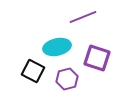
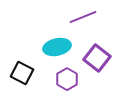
purple square: rotated 20 degrees clockwise
black square: moved 11 px left, 2 px down
purple hexagon: rotated 15 degrees counterclockwise
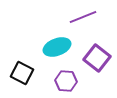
cyan ellipse: rotated 8 degrees counterclockwise
purple hexagon: moved 1 px left, 2 px down; rotated 25 degrees counterclockwise
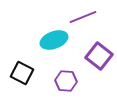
cyan ellipse: moved 3 px left, 7 px up
purple square: moved 2 px right, 2 px up
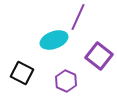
purple line: moved 5 px left; rotated 44 degrees counterclockwise
purple hexagon: rotated 20 degrees clockwise
